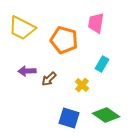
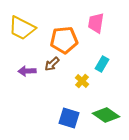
orange pentagon: rotated 20 degrees counterclockwise
brown arrow: moved 3 px right, 15 px up
yellow cross: moved 4 px up
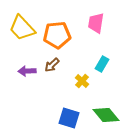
yellow trapezoid: rotated 20 degrees clockwise
orange pentagon: moved 7 px left, 5 px up
brown arrow: moved 1 px down
green diamond: rotated 16 degrees clockwise
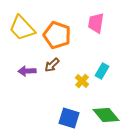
orange pentagon: rotated 24 degrees clockwise
cyan rectangle: moved 7 px down
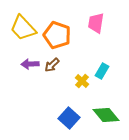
yellow trapezoid: moved 1 px right
purple arrow: moved 3 px right, 7 px up
blue square: rotated 25 degrees clockwise
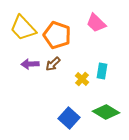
pink trapezoid: rotated 55 degrees counterclockwise
brown arrow: moved 1 px right, 1 px up
cyan rectangle: rotated 21 degrees counterclockwise
yellow cross: moved 2 px up
green diamond: moved 3 px up; rotated 20 degrees counterclockwise
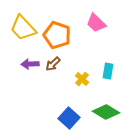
cyan rectangle: moved 6 px right
